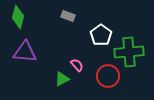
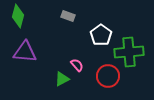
green diamond: moved 1 px up
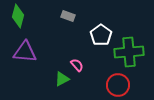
red circle: moved 10 px right, 9 px down
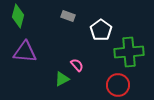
white pentagon: moved 5 px up
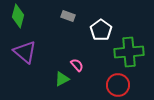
purple triangle: rotated 35 degrees clockwise
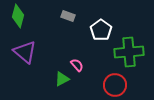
red circle: moved 3 px left
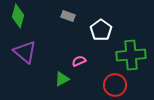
green cross: moved 2 px right, 3 px down
pink semicircle: moved 2 px right, 4 px up; rotated 72 degrees counterclockwise
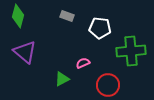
gray rectangle: moved 1 px left
white pentagon: moved 1 px left, 2 px up; rotated 30 degrees counterclockwise
green cross: moved 4 px up
pink semicircle: moved 4 px right, 2 px down
red circle: moved 7 px left
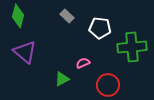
gray rectangle: rotated 24 degrees clockwise
green cross: moved 1 px right, 4 px up
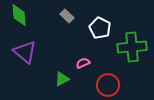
green diamond: moved 1 px right, 1 px up; rotated 20 degrees counterclockwise
white pentagon: rotated 20 degrees clockwise
